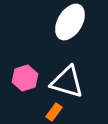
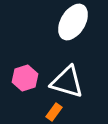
white ellipse: moved 3 px right
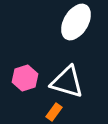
white ellipse: moved 3 px right
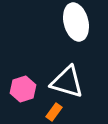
white ellipse: rotated 45 degrees counterclockwise
pink hexagon: moved 2 px left, 11 px down
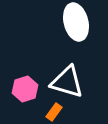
pink hexagon: moved 2 px right
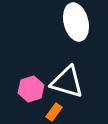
pink hexagon: moved 6 px right
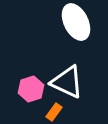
white ellipse: rotated 12 degrees counterclockwise
white triangle: rotated 9 degrees clockwise
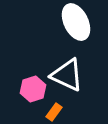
white triangle: moved 7 px up
pink hexagon: moved 2 px right
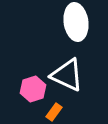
white ellipse: rotated 18 degrees clockwise
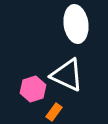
white ellipse: moved 2 px down
